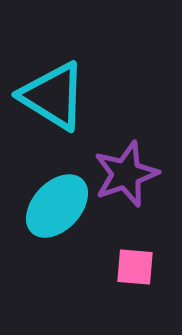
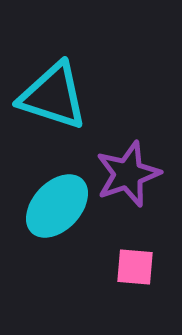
cyan triangle: rotated 14 degrees counterclockwise
purple star: moved 2 px right
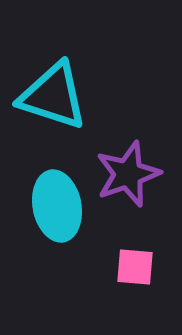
cyan ellipse: rotated 54 degrees counterclockwise
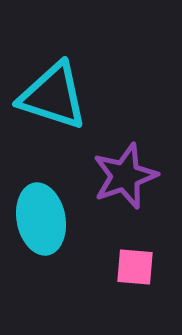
purple star: moved 3 px left, 2 px down
cyan ellipse: moved 16 px left, 13 px down
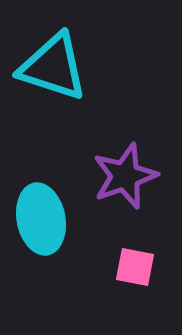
cyan triangle: moved 29 px up
pink square: rotated 6 degrees clockwise
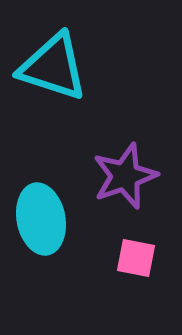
pink square: moved 1 px right, 9 px up
